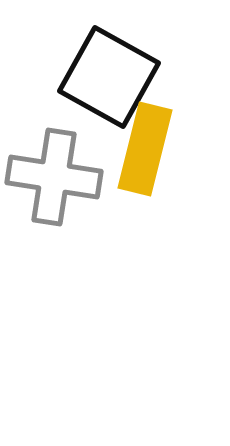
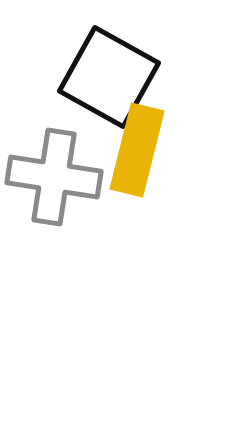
yellow rectangle: moved 8 px left, 1 px down
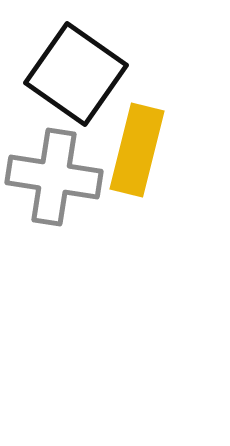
black square: moved 33 px left, 3 px up; rotated 6 degrees clockwise
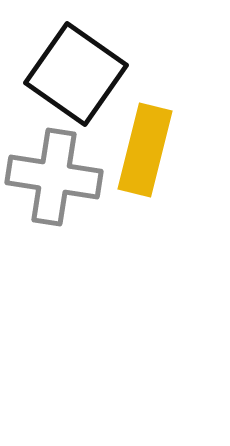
yellow rectangle: moved 8 px right
